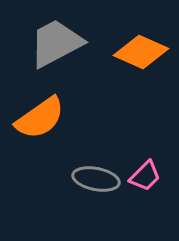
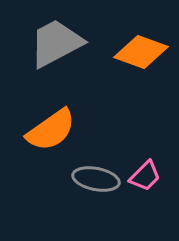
orange diamond: rotated 4 degrees counterclockwise
orange semicircle: moved 11 px right, 12 px down
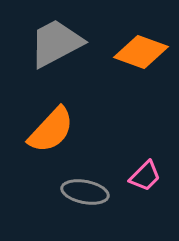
orange semicircle: rotated 12 degrees counterclockwise
gray ellipse: moved 11 px left, 13 px down
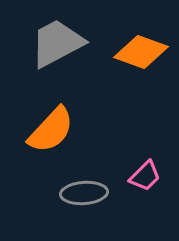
gray trapezoid: moved 1 px right
gray ellipse: moved 1 px left, 1 px down; rotated 15 degrees counterclockwise
